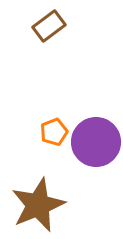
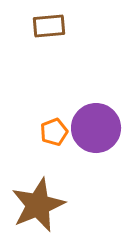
brown rectangle: rotated 32 degrees clockwise
purple circle: moved 14 px up
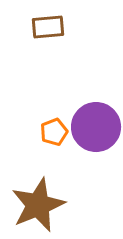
brown rectangle: moved 1 px left, 1 px down
purple circle: moved 1 px up
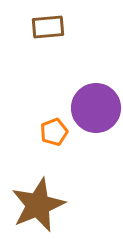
purple circle: moved 19 px up
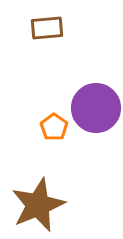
brown rectangle: moved 1 px left, 1 px down
orange pentagon: moved 5 px up; rotated 16 degrees counterclockwise
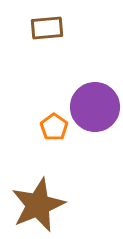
purple circle: moved 1 px left, 1 px up
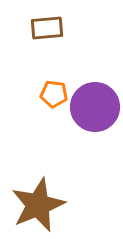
orange pentagon: moved 33 px up; rotated 28 degrees counterclockwise
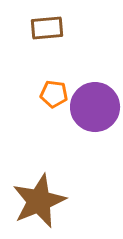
brown star: moved 1 px right, 4 px up
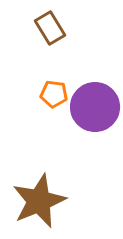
brown rectangle: moved 3 px right; rotated 64 degrees clockwise
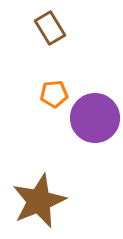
orange pentagon: rotated 12 degrees counterclockwise
purple circle: moved 11 px down
